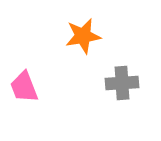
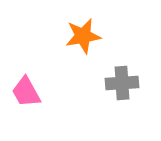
pink trapezoid: moved 2 px right, 5 px down; rotated 8 degrees counterclockwise
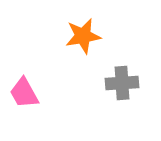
pink trapezoid: moved 2 px left, 1 px down
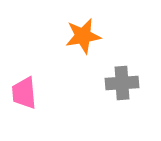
pink trapezoid: rotated 24 degrees clockwise
